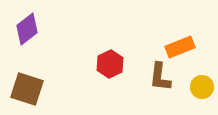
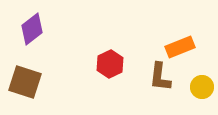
purple diamond: moved 5 px right
brown square: moved 2 px left, 7 px up
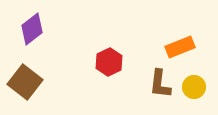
red hexagon: moved 1 px left, 2 px up
brown L-shape: moved 7 px down
brown square: rotated 20 degrees clockwise
yellow circle: moved 8 px left
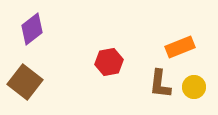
red hexagon: rotated 16 degrees clockwise
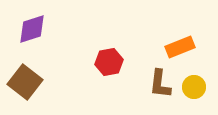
purple diamond: rotated 20 degrees clockwise
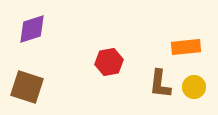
orange rectangle: moved 6 px right; rotated 16 degrees clockwise
brown square: moved 2 px right, 5 px down; rotated 20 degrees counterclockwise
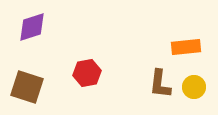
purple diamond: moved 2 px up
red hexagon: moved 22 px left, 11 px down
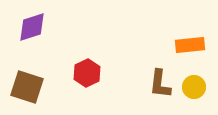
orange rectangle: moved 4 px right, 2 px up
red hexagon: rotated 16 degrees counterclockwise
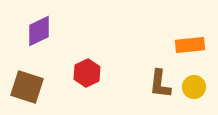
purple diamond: moved 7 px right, 4 px down; rotated 8 degrees counterclockwise
